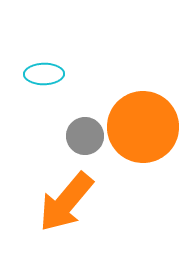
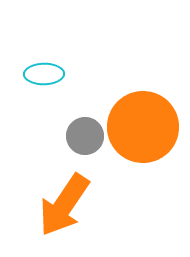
orange arrow: moved 2 px left, 3 px down; rotated 6 degrees counterclockwise
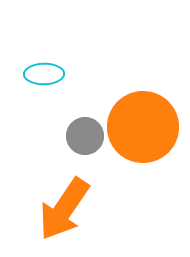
orange arrow: moved 4 px down
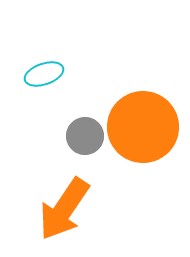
cyan ellipse: rotated 18 degrees counterclockwise
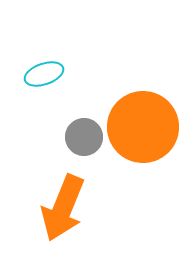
gray circle: moved 1 px left, 1 px down
orange arrow: moved 1 px left, 1 px up; rotated 12 degrees counterclockwise
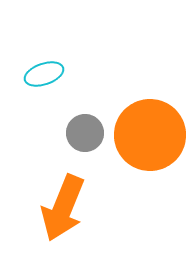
orange circle: moved 7 px right, 8 px down
gray circle: moved 1 px right, 4 px up
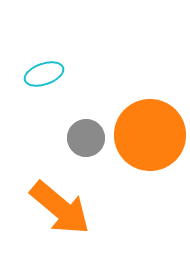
gray circle: moved 1 px right, 5 px down
orange arrow: moved 3 px left; rotated 72 degrees counterclockwise
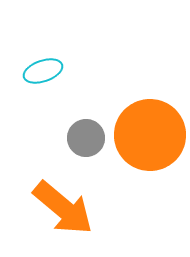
cyan ellipse: moved 1 px left, 3 px up
orange arrow: moved 3 px right
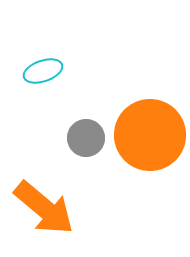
orange arrow: moved 19 px left
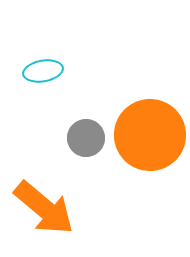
cyan ellipse: rotated 9 degrees clockwise
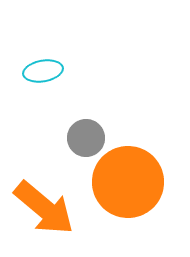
orange circle: moved 22 px left, 47 px down
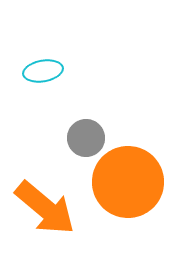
orange arrow: moved 1 px right
